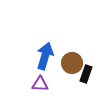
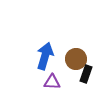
brown circle: moved 4 px right, 4 px up
purple triangle: moved 12 px right, 2 px up
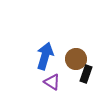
purple triangle: rotated 30 degrees clockwise
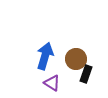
purple triangle: moved 1 px down
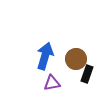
black rectangle: moved 1 px right
purple triangle: rotated 42 degrees counterclockwise
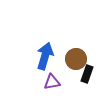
purple triangle: moved 1 px up
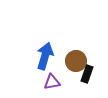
brown circle: moved 2 px down
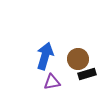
brown circle: moved 2 px right, 2 px up
black rectangle: rotated 54 degrees clockwise
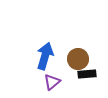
black rectangle: rotated 12 degrees clockwise
purple triangle: rotated 30 degrees counterclockwise
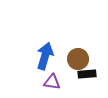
purple triangle: rotated 48 degrees clockwise
